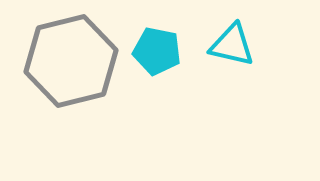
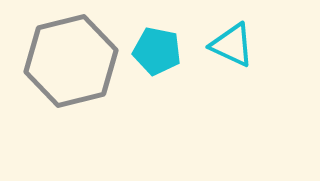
cyan triangle: rotated 12 degrees clockwise
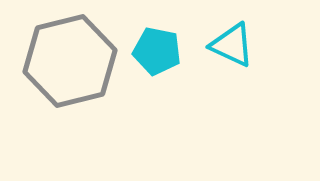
gray hexagon: moved 1 px left
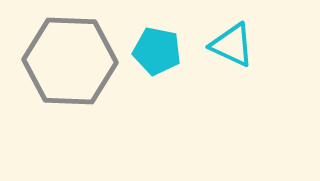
gray hexagon: rotated 16 degrees clockwise
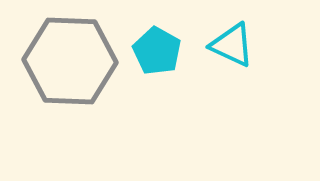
cyan pentagon: rotated 18 degrees clockwise
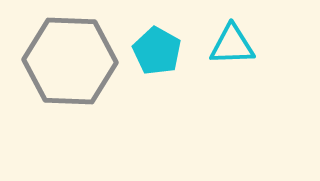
cyan triangle: rotated 27 degrees counterclockwise
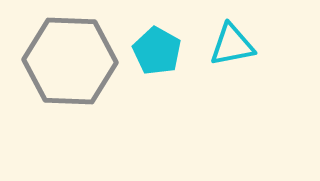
cyan triangle: rotated 9 degrees counterclockwise
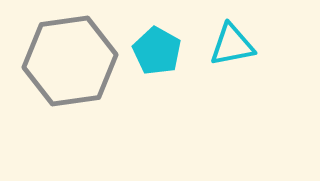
gray hexagon: rotated 10 degrees counterclockwise
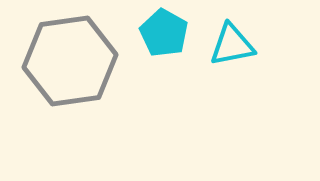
cyan pentagon: moved 7 px right, 18 px up
